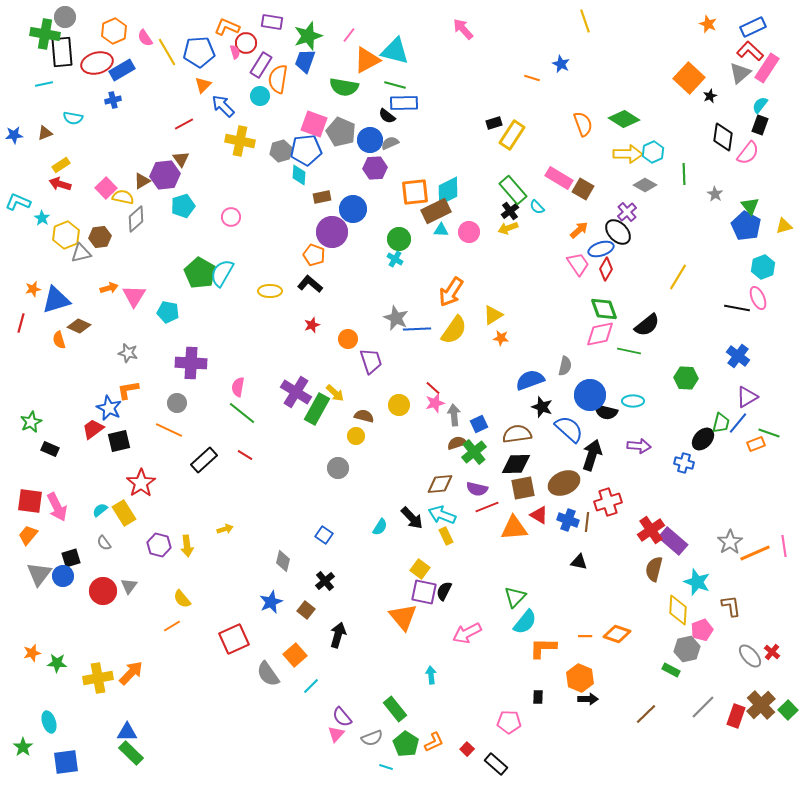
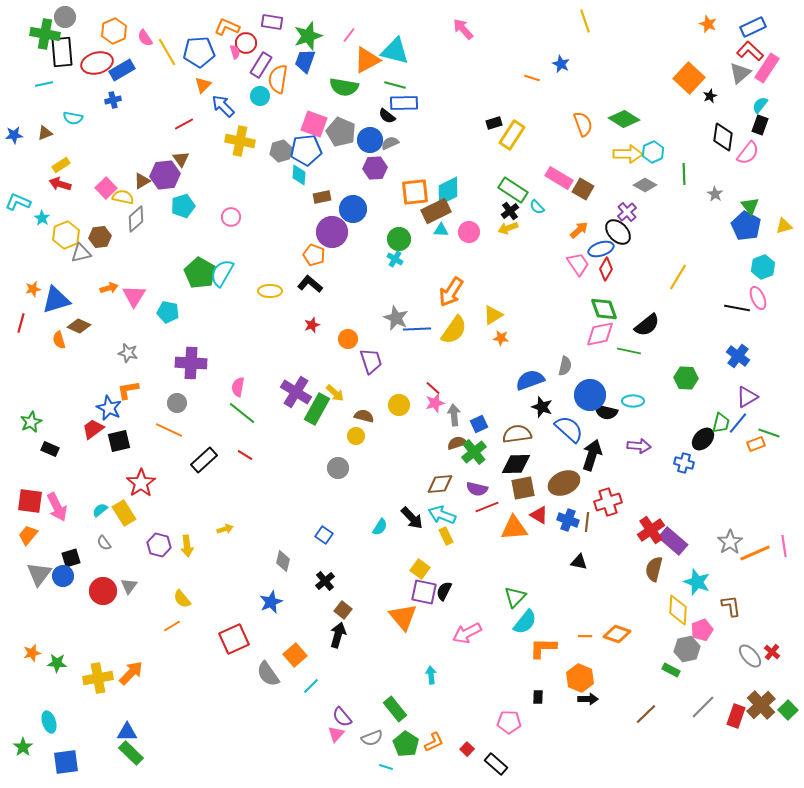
green rectangle at (513, 190): rotated 16 degrees counterclockwise
brown square at (306, 610): moved 37 px right
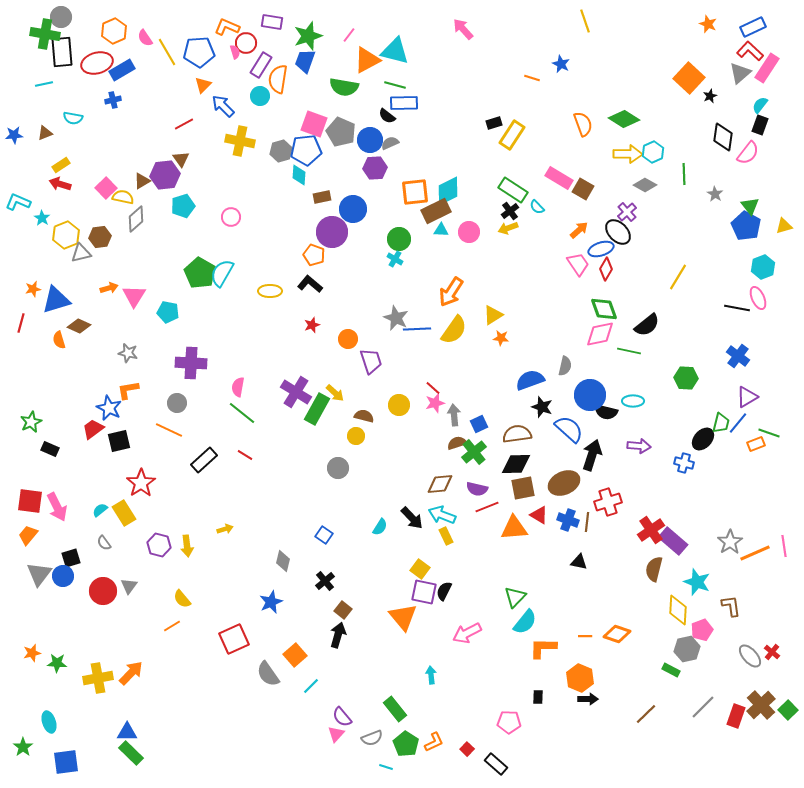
gray circle at (65, 17): moved 4 px left
